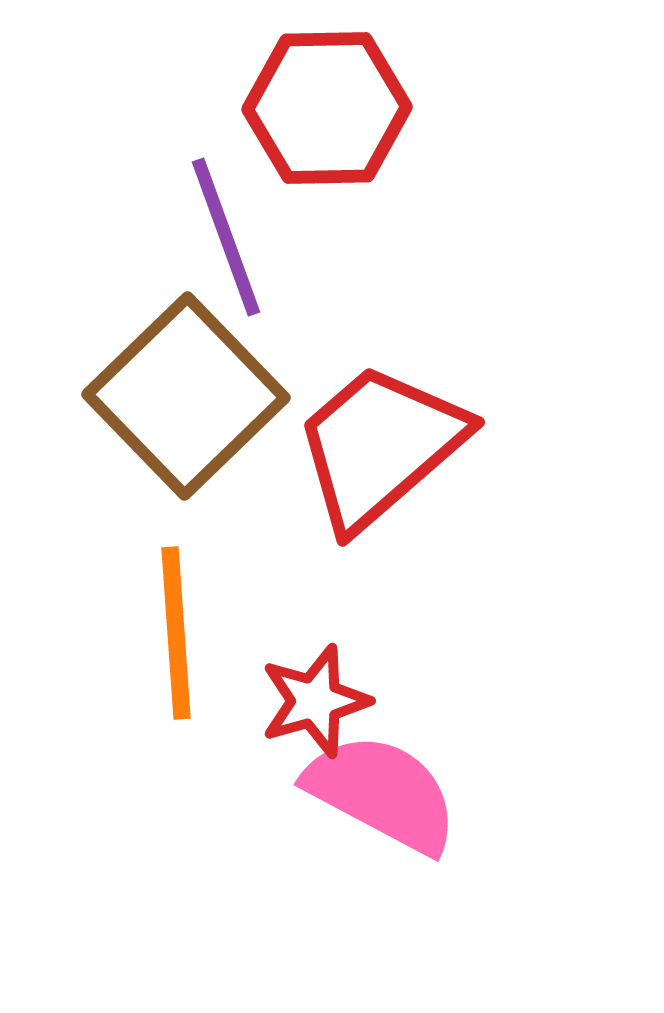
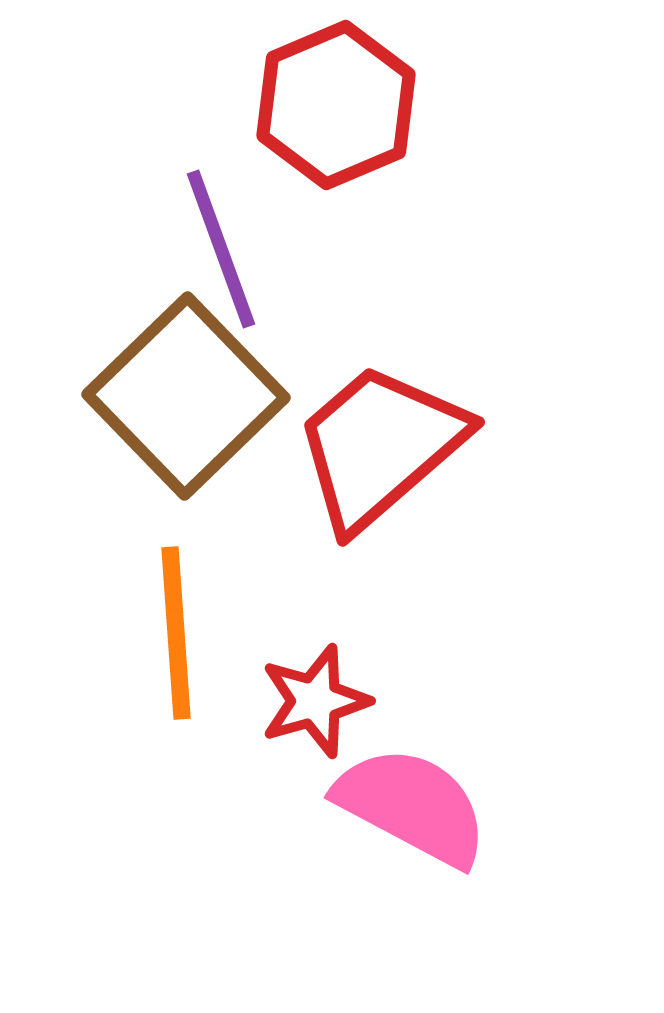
red hexagon: moved 9 px right, 3 px up; rotated 22 degrees counterclockwise
purple line: moved 5 px left, 12 px down
pink semicircle: moved 30 px right, 13 px down
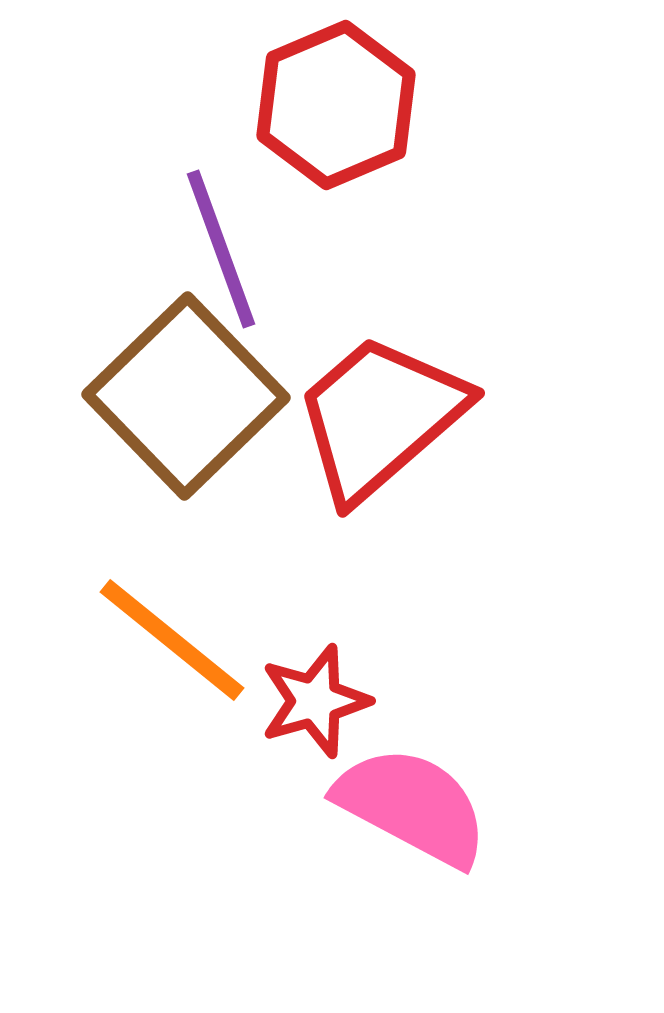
red trapezoid: moved 29 px up
orange line: moved 4 px left, 7 px down; rotated 47 degrees counterclockwise
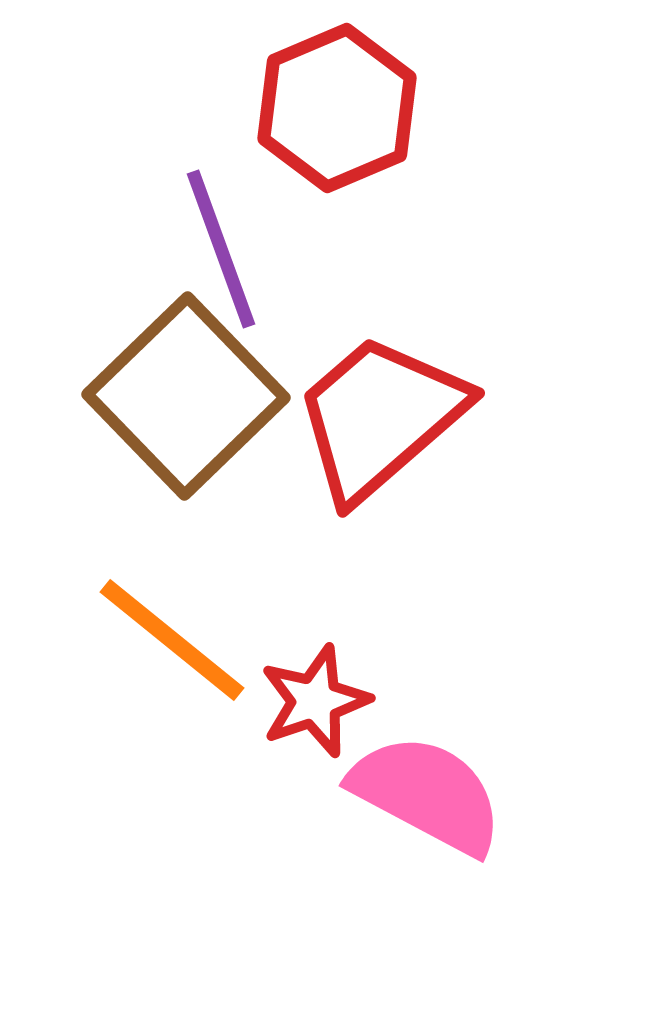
red hexagon: moved 1 px right, 3 px down
red star: rotated 3 degrees counterclockwise
pink semicircle: moved 15 px right, 12 px up
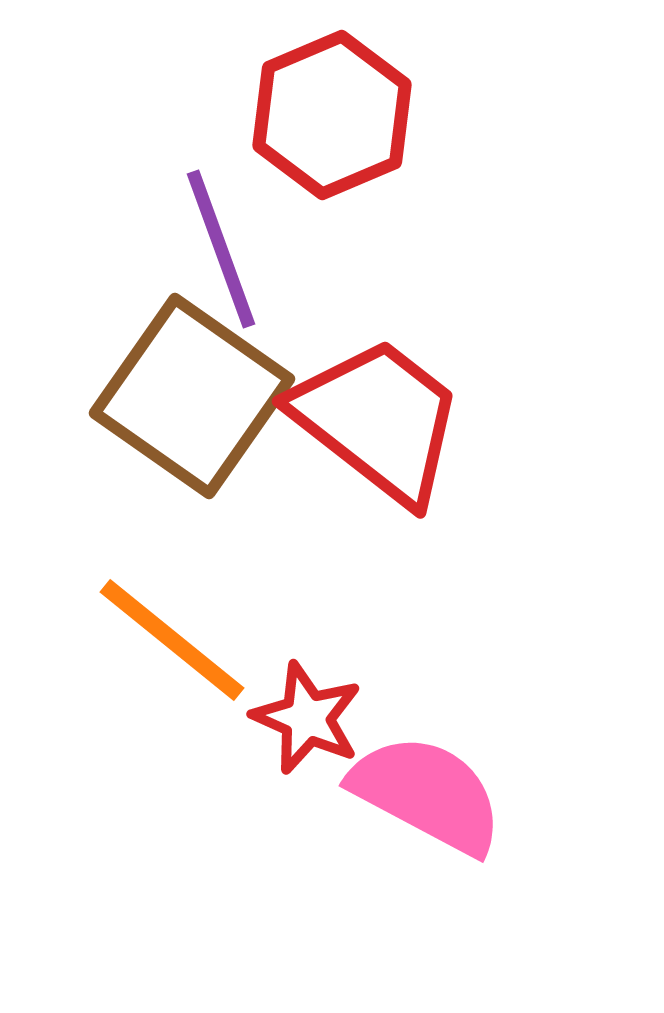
red hexagon: moved 5 px left, 7 px down
brown square: moved 6 px right; rotated 11 degrees counterclockwise
red trapezoid: moved 2 px left, 3 px down; rotated 79 degrees clockwise
red star: moved 8 px left, 17 px down; rotated 29 degrees counterclockwise
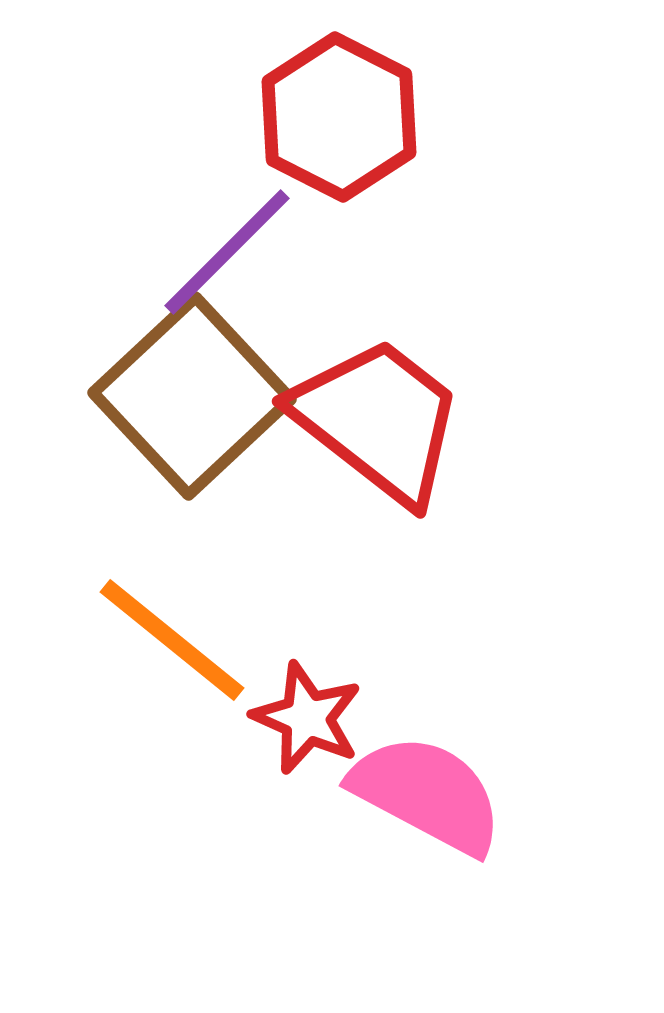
red hexagon: moved 7 px right, 2 px down; rotated 10 degrees counterclockwise
purple line: moved 6 px right, 3 px down; rotated 65 degrees clockwise
brown square: rotated 12 degrees clockwise
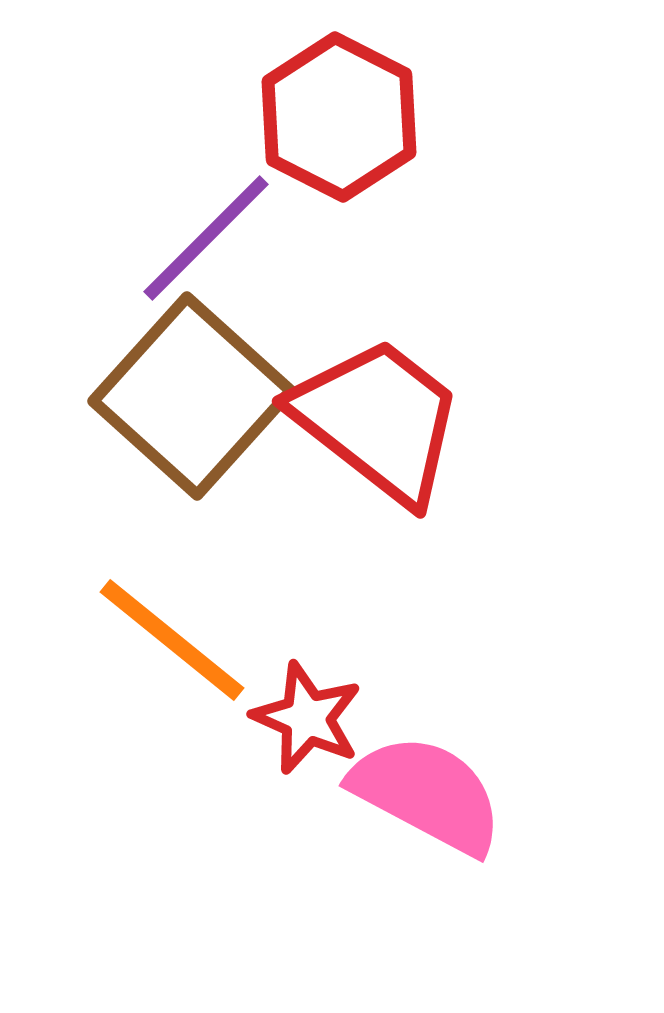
purple line: moved 21 px left, 14 px up
brown square: rotated 5 degrees counterclockwise
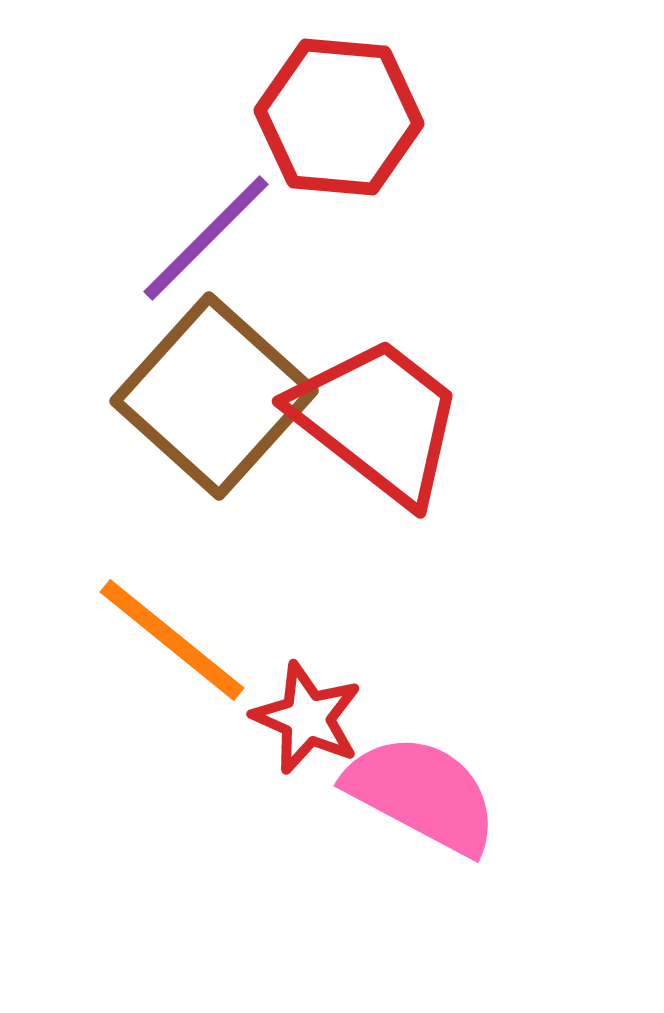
red hexagon: rotated 22 degrees counterclockwise
brown square: moved 22 px right
pink semicircle: moved 5 px left
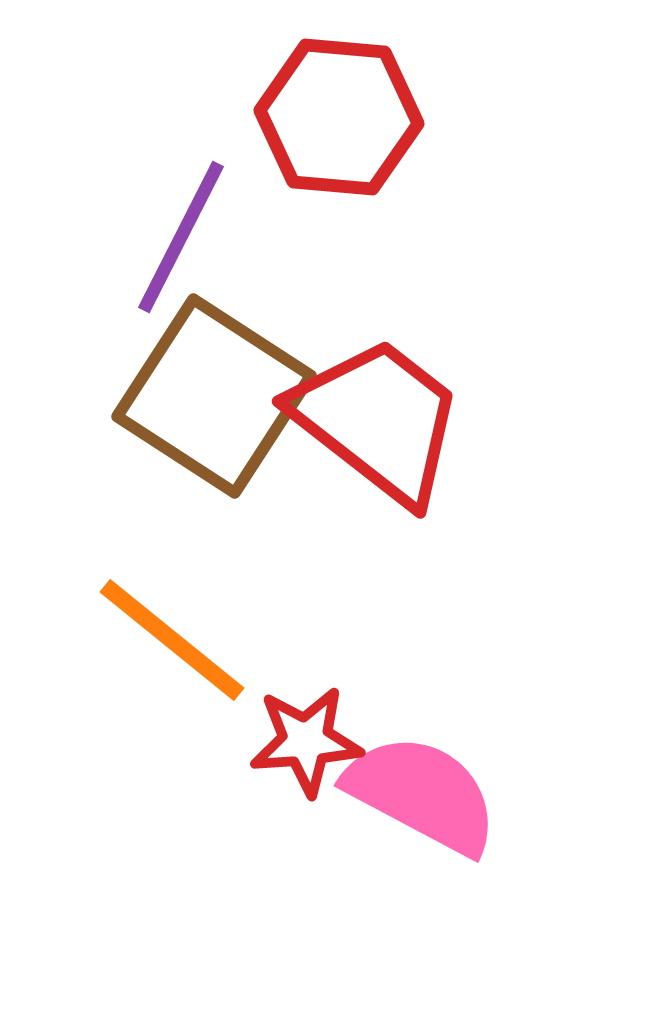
purple line: moved 25 px left, 1 px up; rotated 18 degrees counterclockwise
brown square: rotated 9 degrees counterclockwise
red star: moved 1 px left, 23 px down; rotated 28 degrees counterclockwise
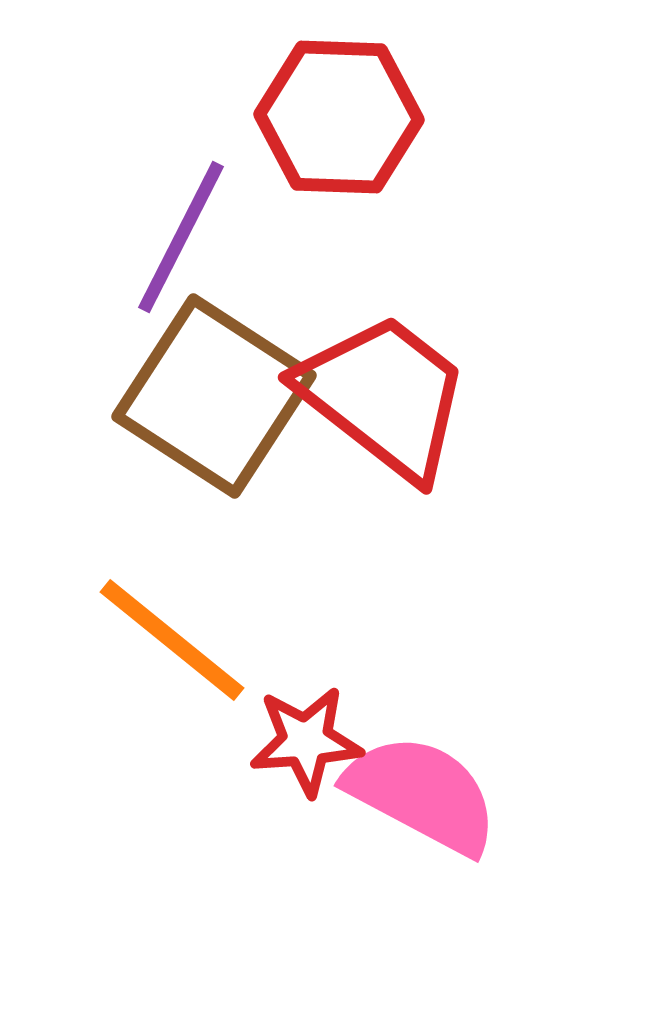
red hexagon: rotated 3 degrees counterclockwise
red trapezoid: moved 6 px right, 24 px up
